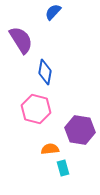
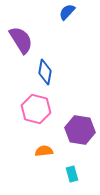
blue semicircle: moved 14 px right
orange semicircle: moved 6 px left, 2 px down
cyan rectangle: moved 9 px right, 6 px down
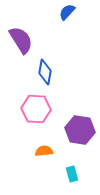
pink hexagon: rotated 12 degrees counterclockwise
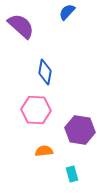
purple semicircle: moved 14 px up; rotated 16 degrees counterclockwise
pink hexagon: moved 1 px down
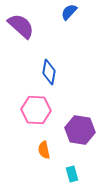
blue semicircle: moved 2 px right
blue diamond: moved 4 px right
orange semicircle: moved 1 px up; rotated 96 degrees counterclockwise
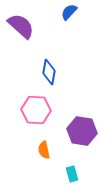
purple hexagon: moved 2 px right, 1 px down
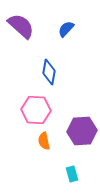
blue semicircle: moved 3 px left, 17 px down
purple hexagon: rotated 12 degrees counterclockwise
orange semicircle: moved 9 px up
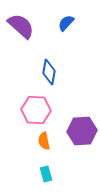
blue semicircle: moved 6 px up
cyan rectangle: moved 26 px left
